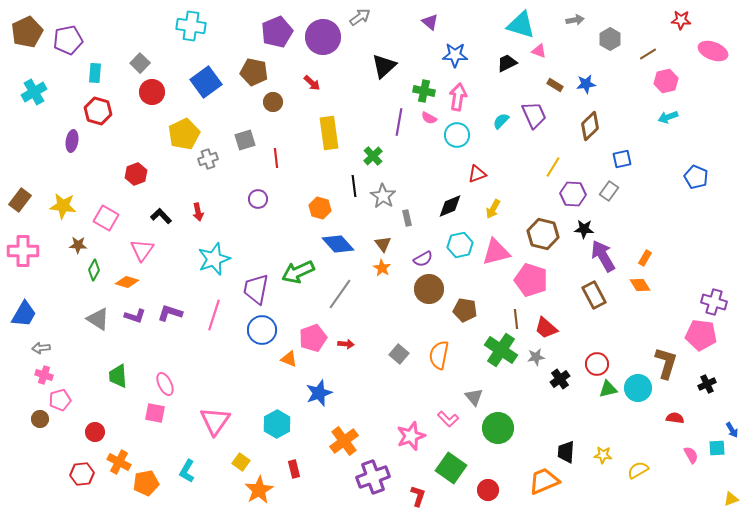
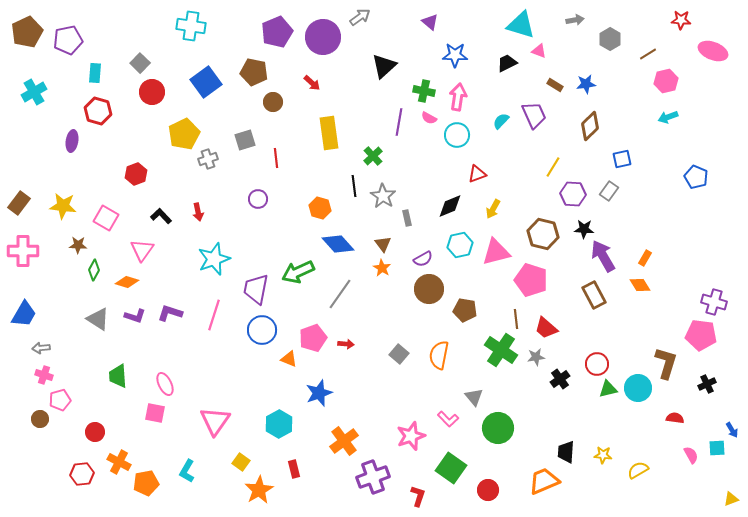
brown rectangle at (20, 200): moved 1 px left, 3 px down
cyan hexagon at (277, 424): moved 2 px right
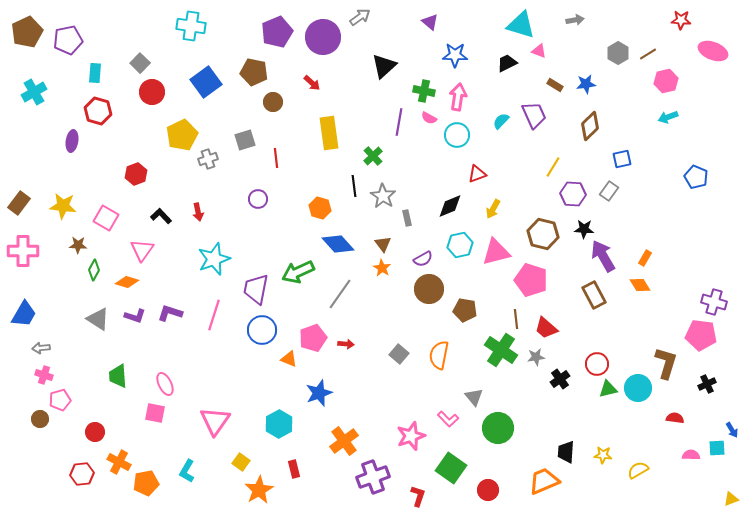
gray hexagon at (610, 39): moved 8 px right, 14 px down
yellow pentagon at (184, 134): moved 2 px left, 1 px down
pink semicircle at (691, 455): rotated 60 degrees counterclockwise
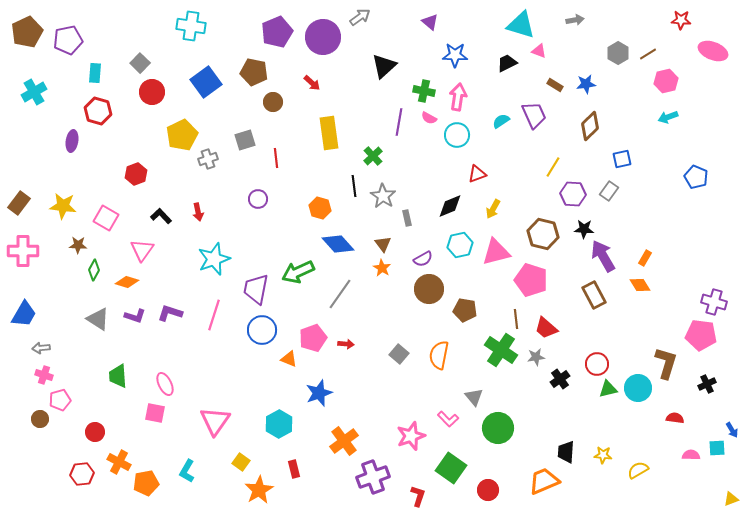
cyan semicircle at (501, 121): rotated 12 degrees clockwise
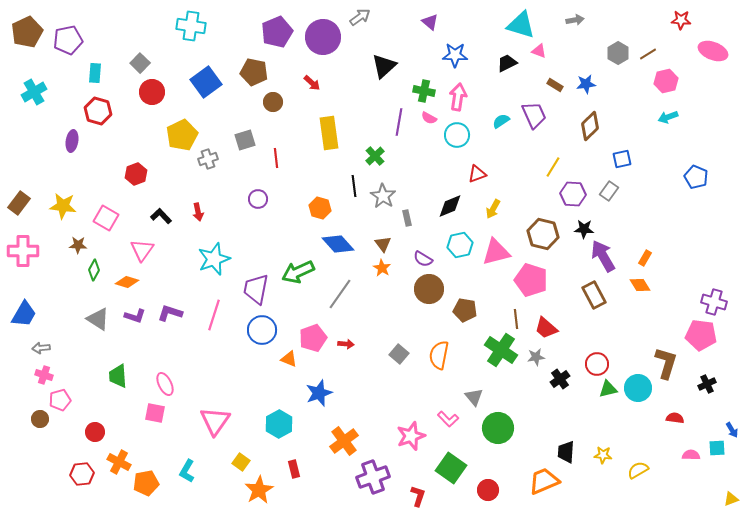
green cross at (373, 156): moved 2 px right
purple semicircle at (423, 259): rotated 60 degrees clockwise
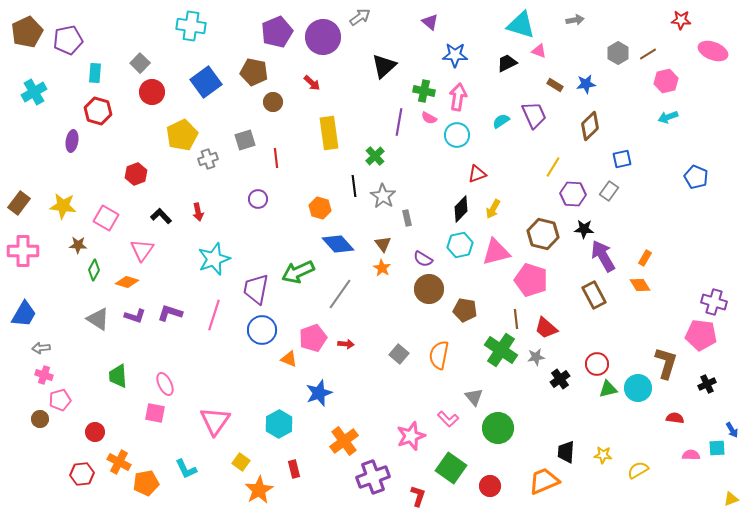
black diamond at (450, 206): moved 11 px right, 3 px down; rotated 24 degrees counterclockwise
cyan L-shape at (187, 471): moved 1 px left, 2 px up; rotated 55 degrees counterclockwise
red circle at (488, 490): moved 2 px right, 4 px up
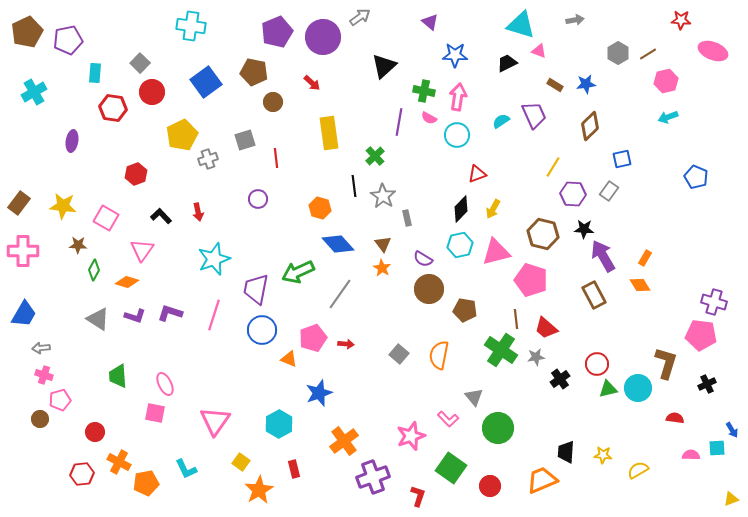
red hexagon at (98, 111): moved 15 px right, 3 px up; rotated 8 degrees counterclockwise
orange trapezoid at (544, 481): moved 2 px left, 1 px up
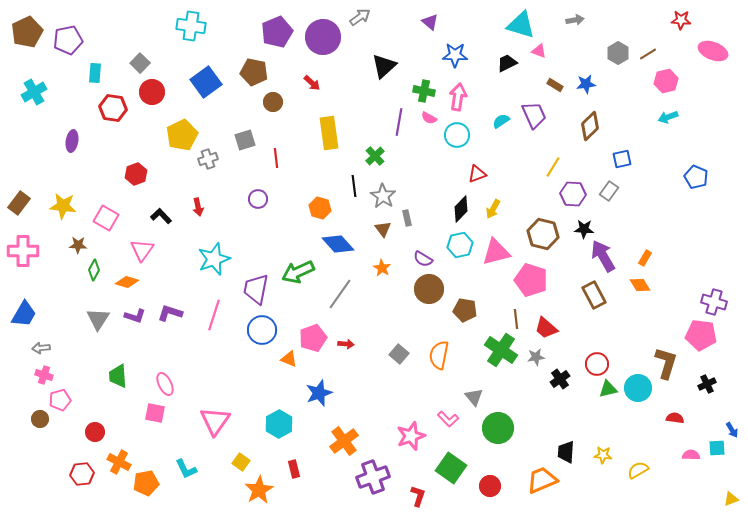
red arrow at (198, 212): moved 5 px up
brown triangle at (383, 244): moved 15 px up
gray triangle at (98, 319): rotated 30 degrees clockwise
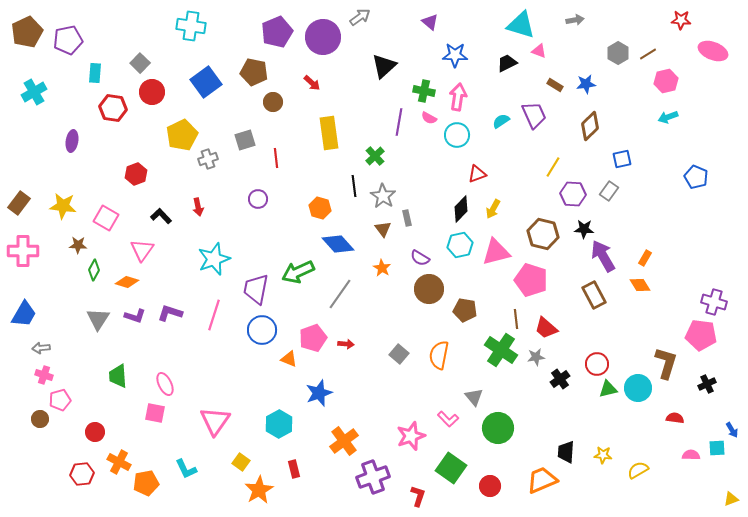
purple semicircle at (423, 259): moved 3 px left, 1 px up
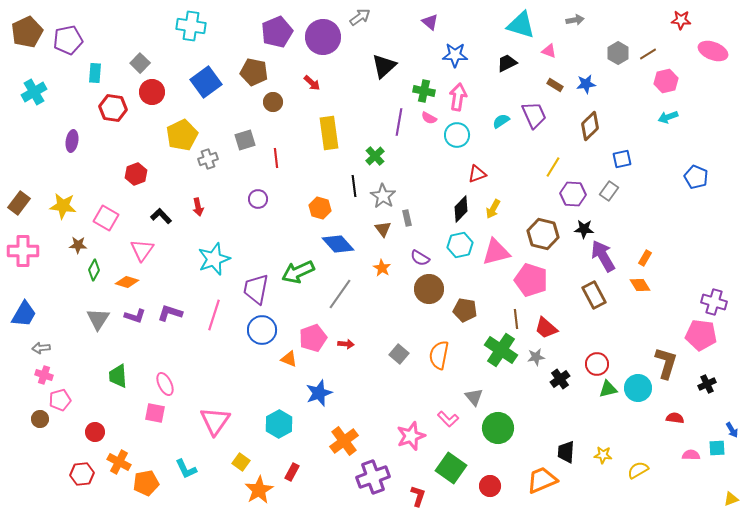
pink triangle at (539, 51): moved 10 px right
red rectangle at (294, 469): moved 2 px left, 3 px down; rotated 42 degrees clockwise
